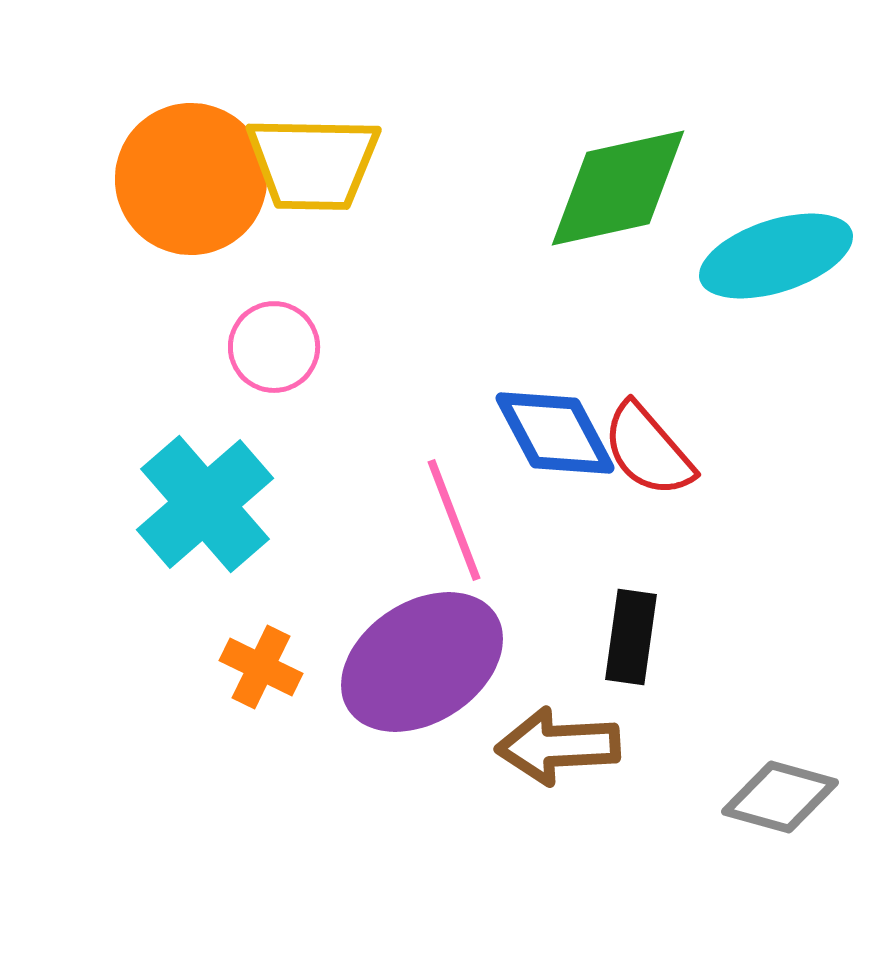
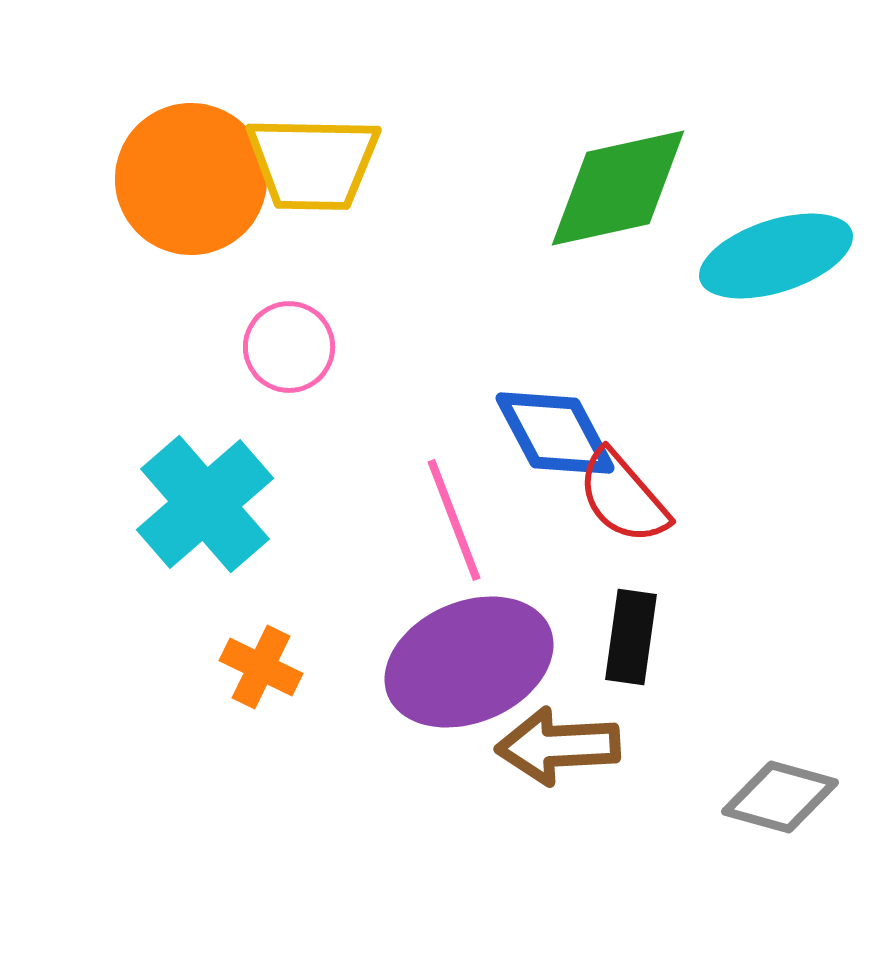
pink circle: moved 15 px right
red semicircle: moved 25 px left, 47 px down
purple ellipse: moved 47 px right; rotated 10 degrees clockwise
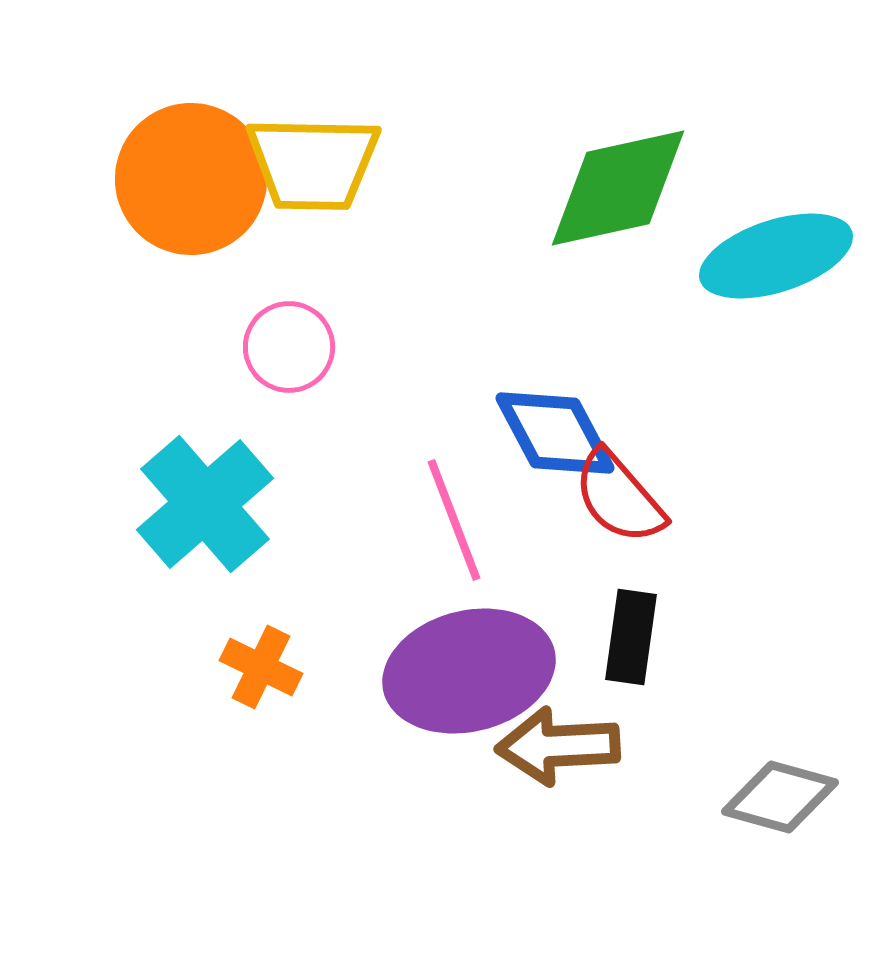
red semicircle: moved 4 px left
purple ellipse: moved 9 px down; rotated 9 degrees clockwise
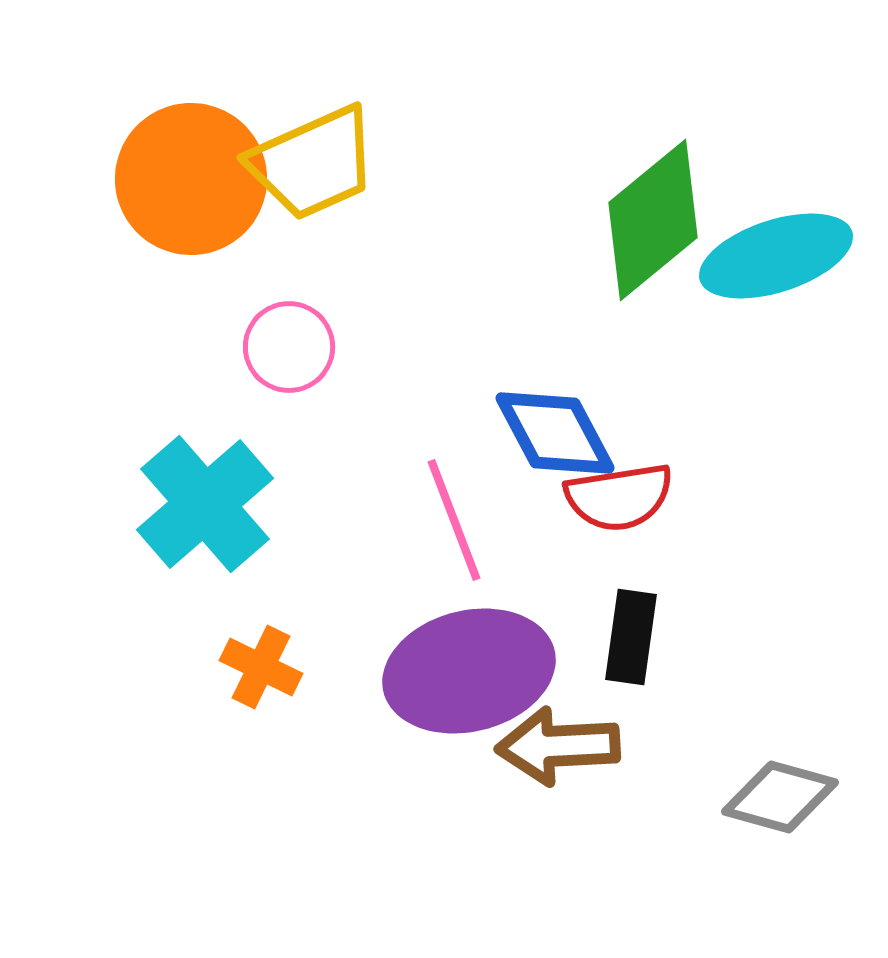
yellow trapezoid: rotated 25 degrees counterclockwise
green diamond: moved 35 px right, 32 px down; rotated 27 degrees counterclockwise
red semicircle: rotated 58 degrees counterclockwise
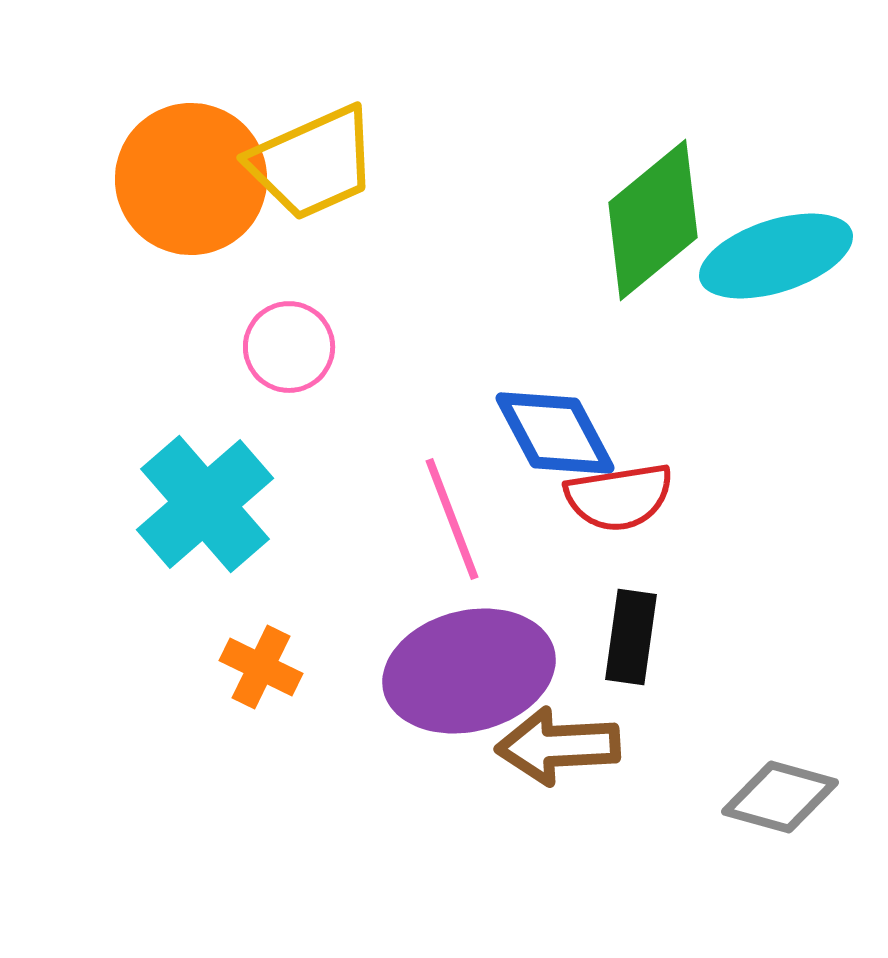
pink line: moved 2 px left, 1 px up
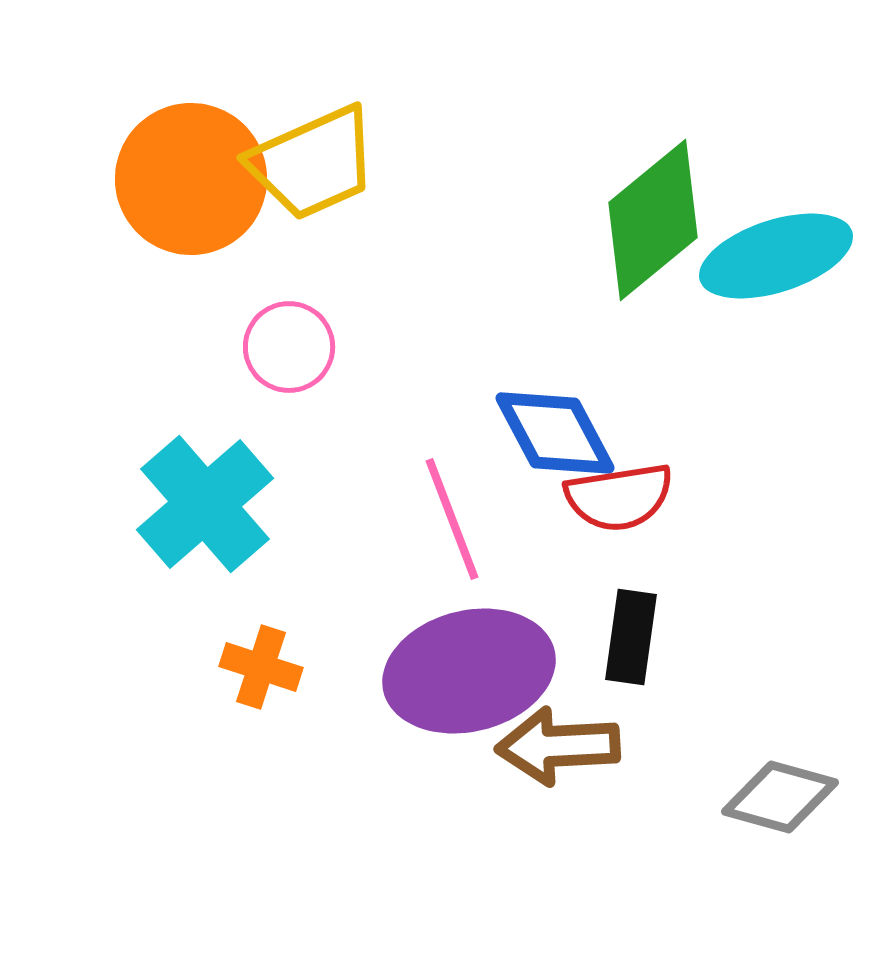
orange cross: rotated 8 degrees counterclockwise
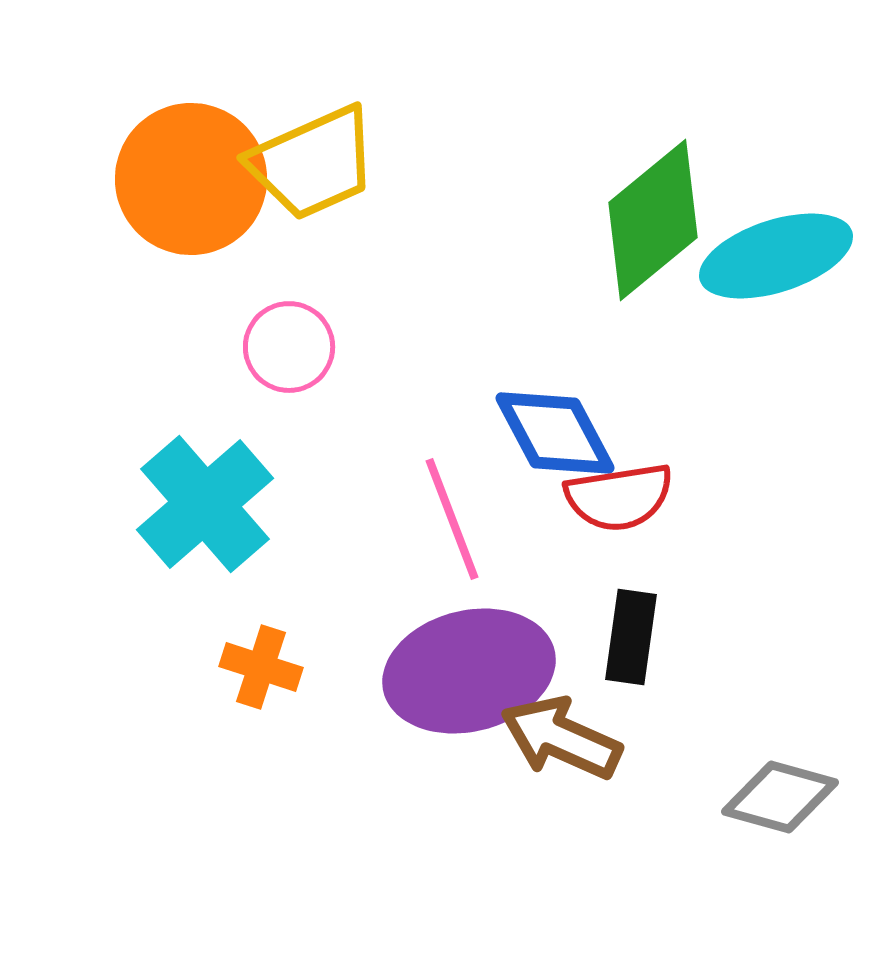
brown arrow: moved 3 px right, 8 px up; rotated 27 degrees clockwise
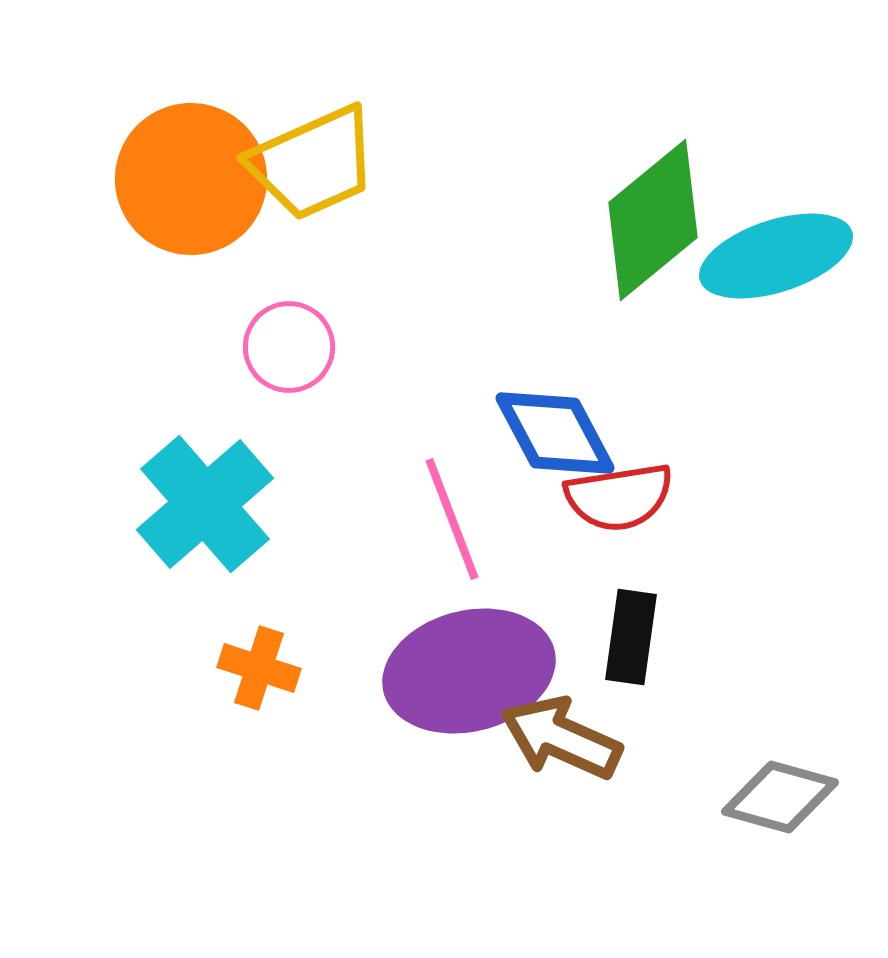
orange cross: moved 2 px left, 1 px down
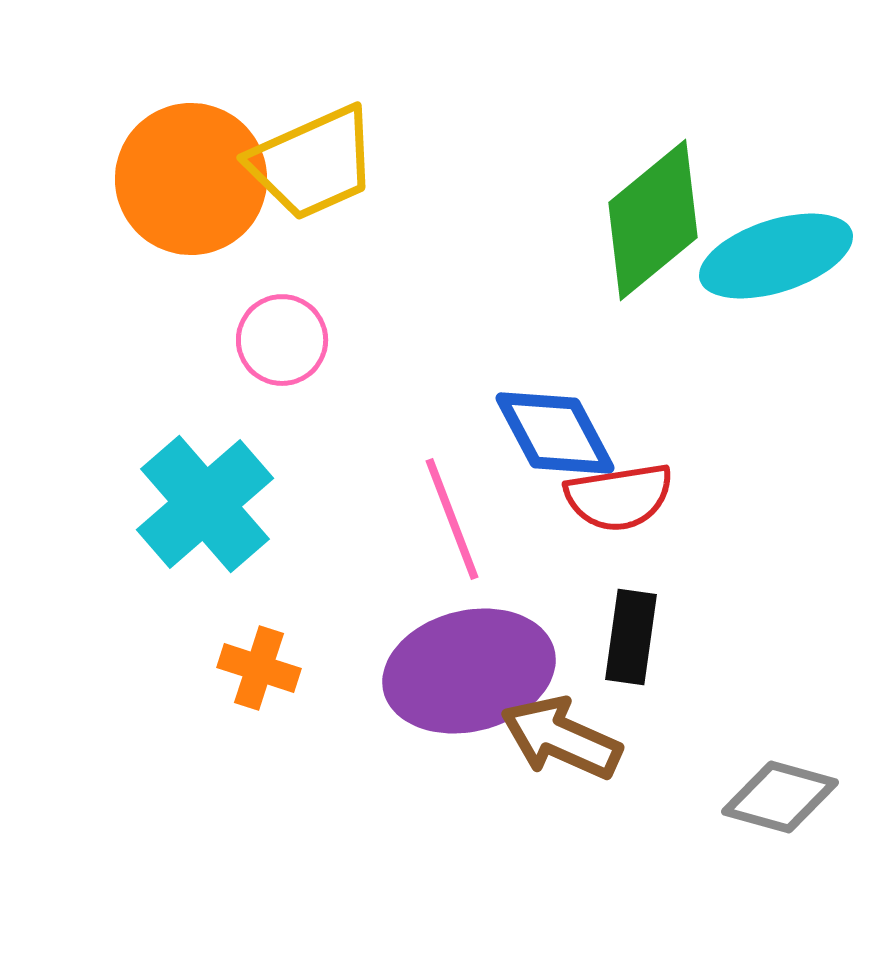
pink circle: moved 7 px left, 7 px up
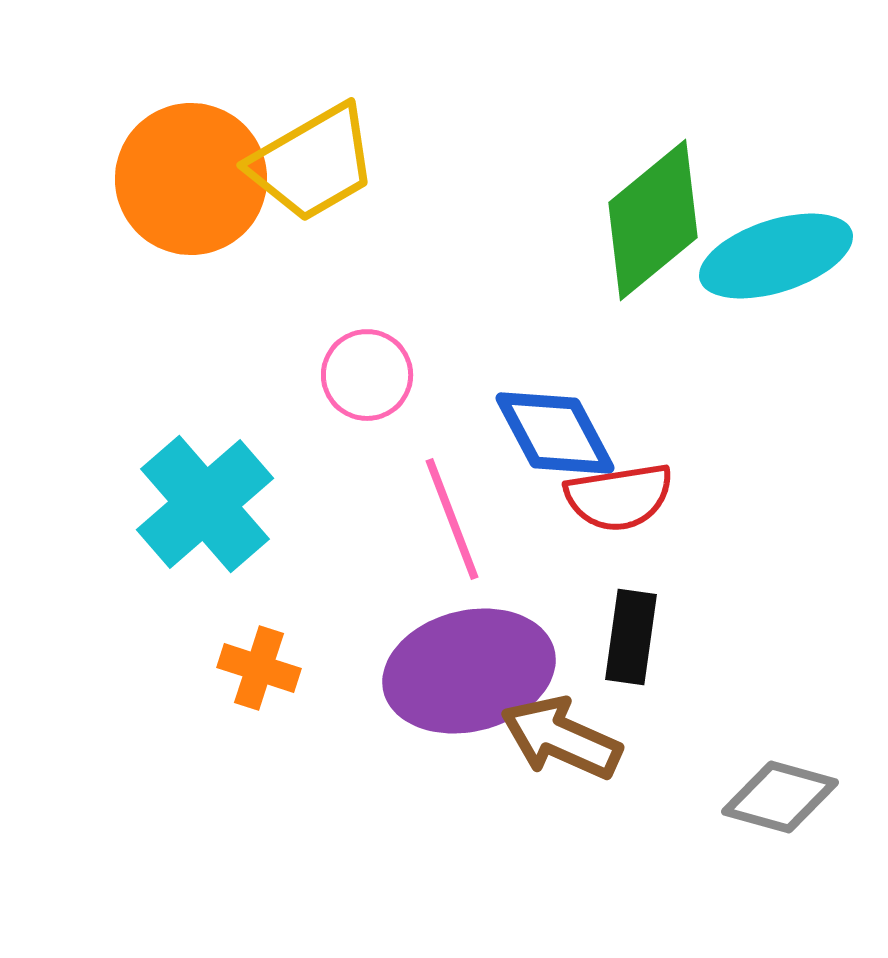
yellow trapezoid: rotated 6 degrees counterclockwise
pink circle: moved 85 px right, 35 px down
